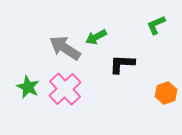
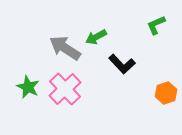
black L-shape: rotated 136 degrees counterclockwise
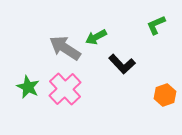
orange hexagon: moved 1 px left, 2 px down
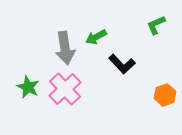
gray arrow: rotated 132 degrees counterclockwise
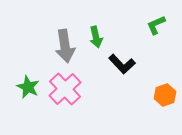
green arrow: rotated 75 degrees counterclockwise
gray arrow: moved 2 px up
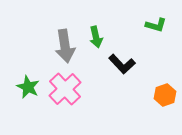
green L-shape: rotated 140 degrees counterclockwise
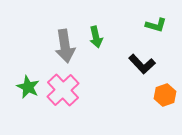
black L-shape: moved 20 px right
pink cross: moved 2 px left, 1 px down
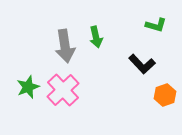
green star: rotated 25 degrees clockwise
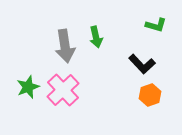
orange hexagon: moved 15 px left
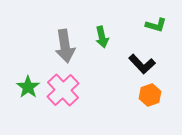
green arrow: moved 6 px right
green star: rotated 15 degrees counterclockwise
